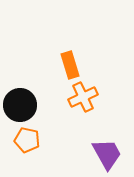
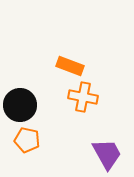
orange rectangle: moved 1 px down; rotated 52 degrees counterclockwise
orange cross: rotated 36 degrees clockwise
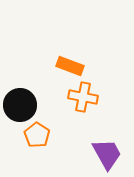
orange pentagon: moved 10 px right, 5 px up; rotated 20 degrees clockwise
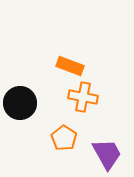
black circle: moved 2 px up
orange pentagon: moved 27 px right, 3 px down
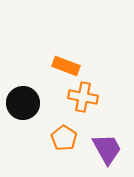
orange rectangle: moved 4 px left
black circle: moved 3 px right
purple trapezoid: moved 5 px up
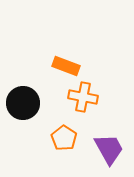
purple trapezoid: moved 2 px right
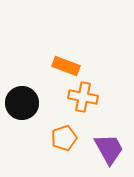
black circle: moved 1 px left
orange pentagon: rotated 20 degrees clockwise
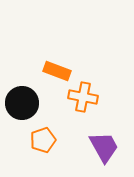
orange rectangle: moved 9 px left, 5 px down
orange pentagon: moved 21 px left, 2 px down
purple trapezoid: moved 5 px left, 2 px up
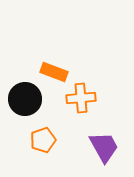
orange rectangle: moved 3 px left, 1 px down
orange cross: moved 2 px left, 1 px down; rotated 16 degrees counterclockwise
black circle: moved 3 px right, 4 px up
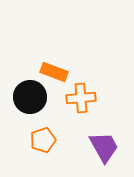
black circle: moved 5 px right, 2 px up
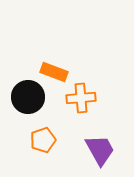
black circle: moved 2 px left
purple trapezoid: moved 4 px left, 3 px down
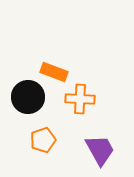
orange cross: moved 1 px left, 1 px down; rotated 8 degrees clockwise
